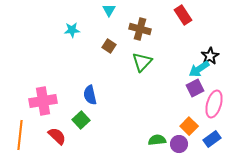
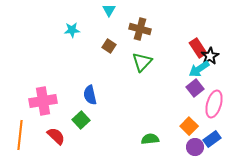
red rectangle: moved 15 px right, 33 px down
purple square: rotated 12 degrees counterclockwise
red semicircle: moved 1 px left
green semicircle: moved 7 px left, 1 px up
purple circle: moved 16 px right, 3 px down
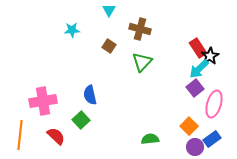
cyan arrow: rotated 10 degrees counterclockwise
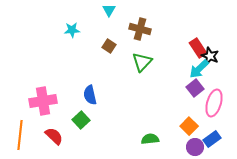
black star: rotated 18 degrees counterclockwise
pink ellipse: moved 1 px up
red semicircle: moved 2 px left
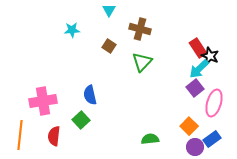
red semicircle: rotated 126 degrees counterclockwise
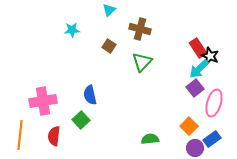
cyan triangle: rotated 16 degrees clockwise
purple circle: moved 1 px down
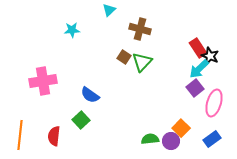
brown square: moved 15 px right, 11 px down
blue semicircle: rotated 42 degrees counterclockwise
pink cross: moved 20 px up
orange square: moved 8 px left, 2 px down
purple circle: moved 24 px left, 7 px up
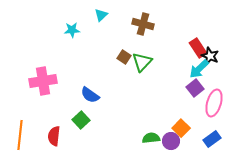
cyan triangle: moved 8 px left, 5 px down
brown cross: moved 3 px right, 5 px up
green semicircle: moved 1 px right, 1 px up
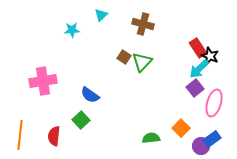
purple circle: moved 30 px right, 5 px down
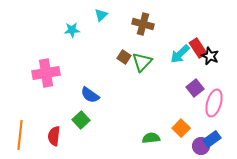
cyan arrow: moved 19 px left, 15 px up
pink cross: moved 3 px right, 8 px up
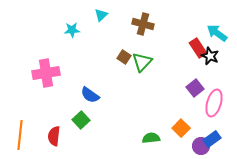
cyan arrow: moved 37 px right, 21 px up; rotated 80 degrees clockwise
